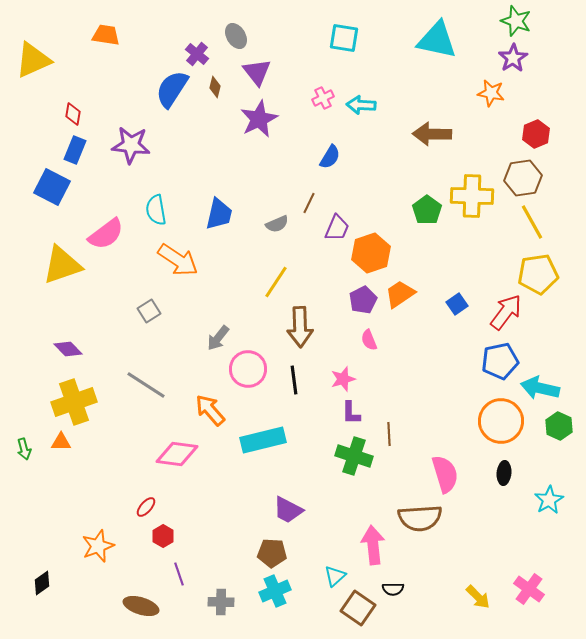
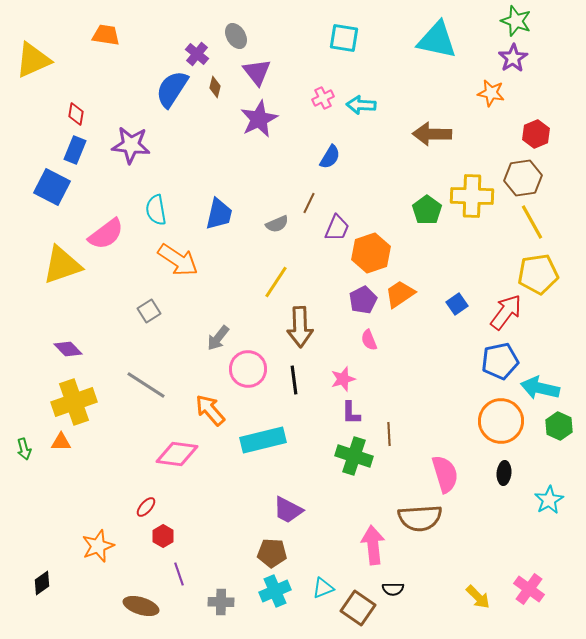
red diamond at (73, 114): moved 3 px right
cyan triangle at (335, 576): moved 12 px left, 12 px down; rotated 20 degrees clockwise
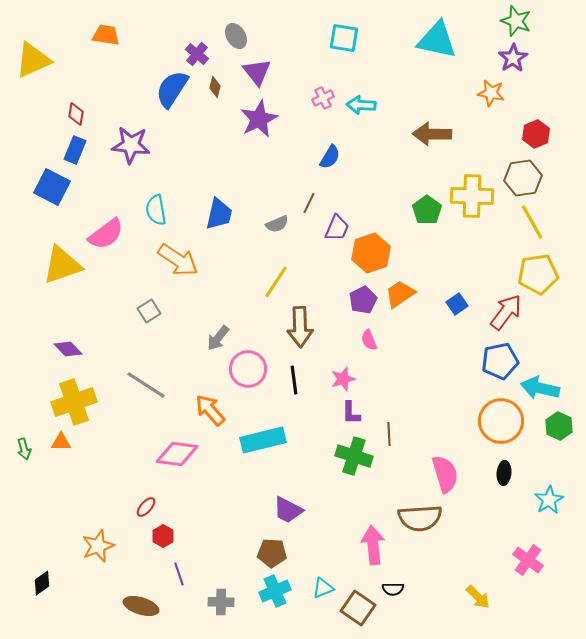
pink cross at (529, 589): moved 1 px left, 29 px up
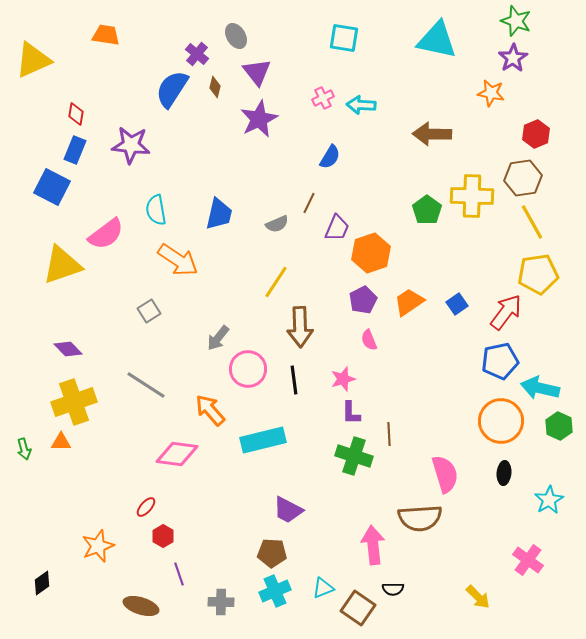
orange trapezoid at (400, 294): moved 9 px right, 8 px down
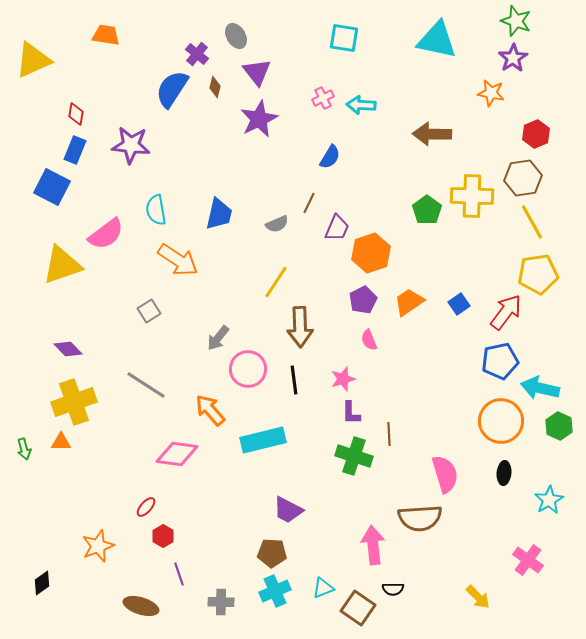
blue square at (457, 304): moved 2 px right
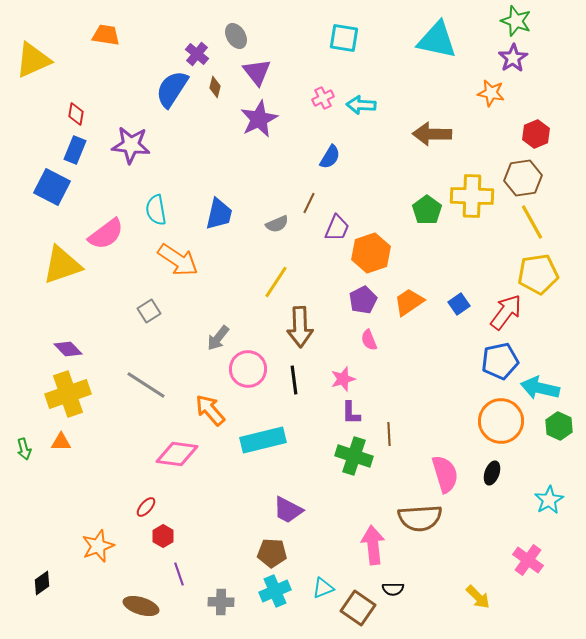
yellow cross at (74, 402): moved 6 px left, 8 px up
black ellipse at (504, 473): moved 12 px left; rotated 15 degrees clockwise
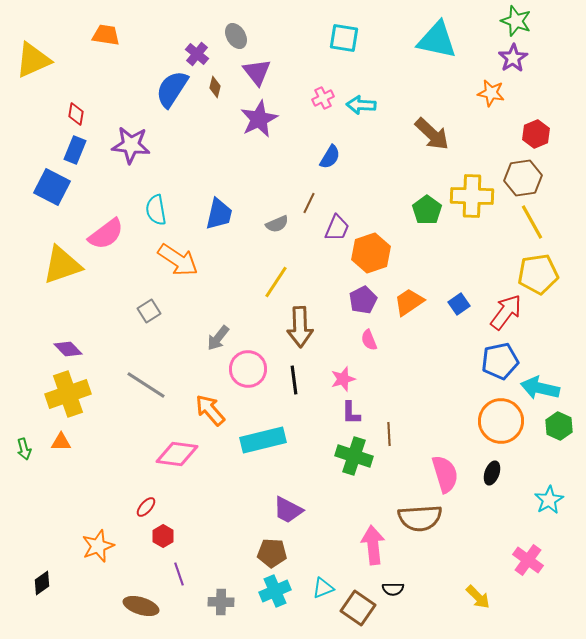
brown arrow at (432, 134): rotated 138 degrees counterclockwise
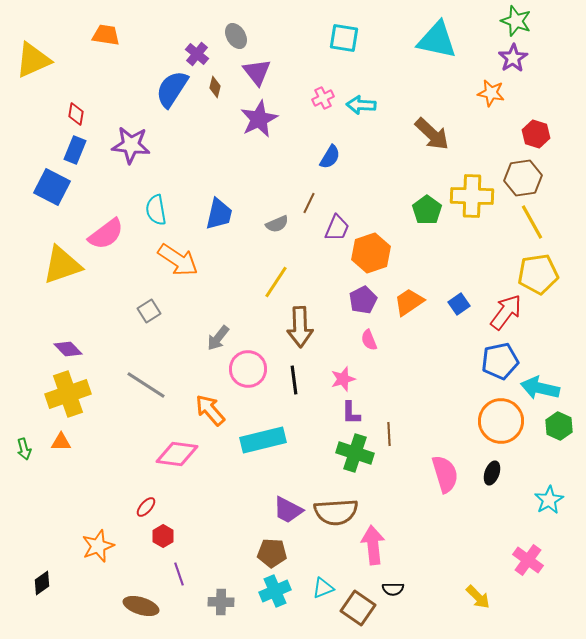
red hexagon at (536, 134): rotated 20 degrees counterclockwise
green cross at (354, 456): moved 1 px right, 3 px up
brown semicircle at (420, 518): moved 84 px left, 6 px up
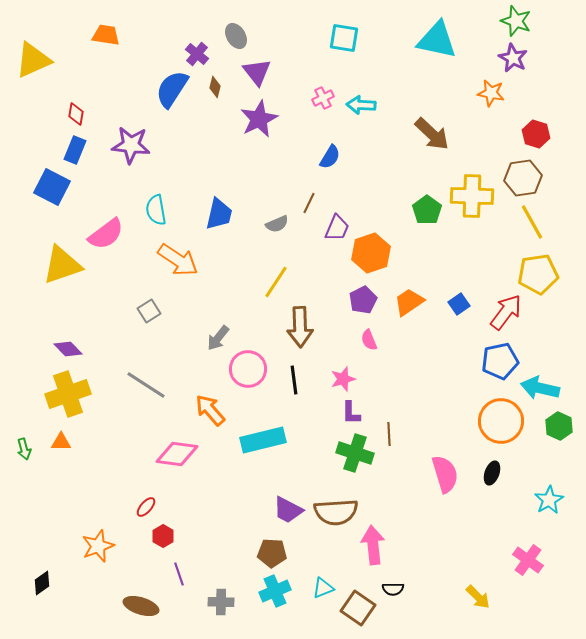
purple star at (513, 58): rotated 12 degrees counterclockwise
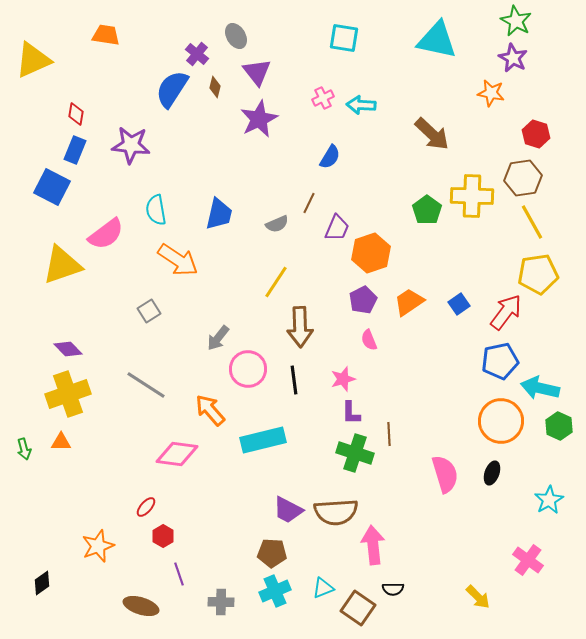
green star at (516, 21): rotated 8 degrees clockwise
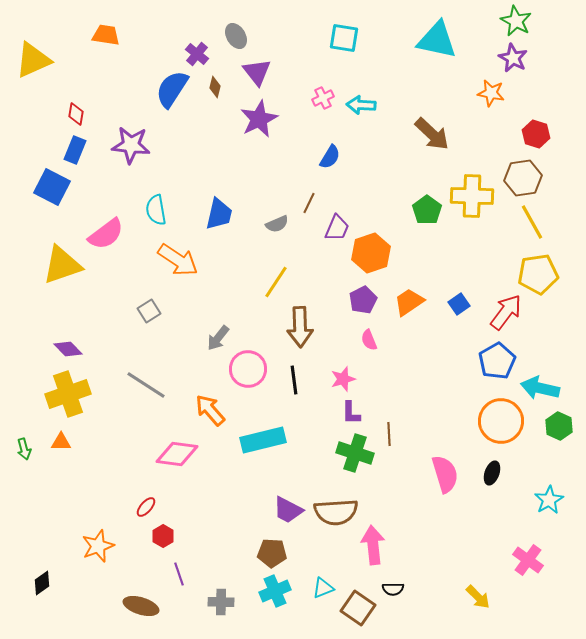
blue pentagon at (500, 361): moved 3 px left; rotated 18 degrees counterclockwise
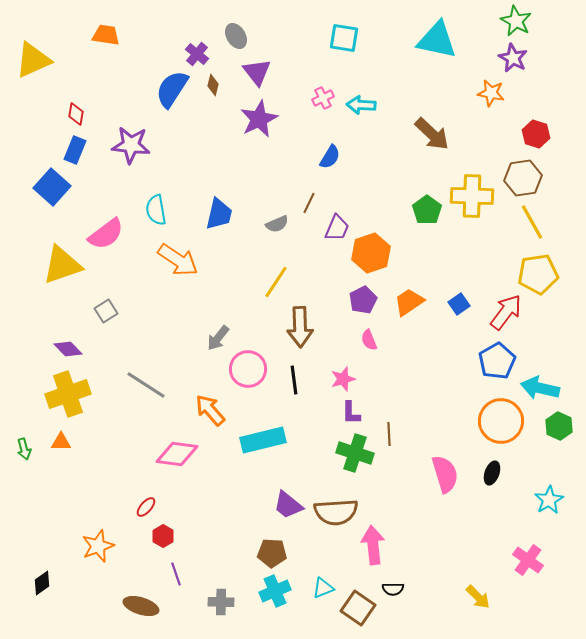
brown diamond at (215, 87): moved 2 px left, 2 px up
blue square at (52, 187): rotated 15 degrees clockwise
gray square at (149, 311): moved 43 px left
purple trapezoid at (288, 510): moved 5 px up; rotated 12 degrees clockwise
purple line at (179, 574): moved 3 px left
